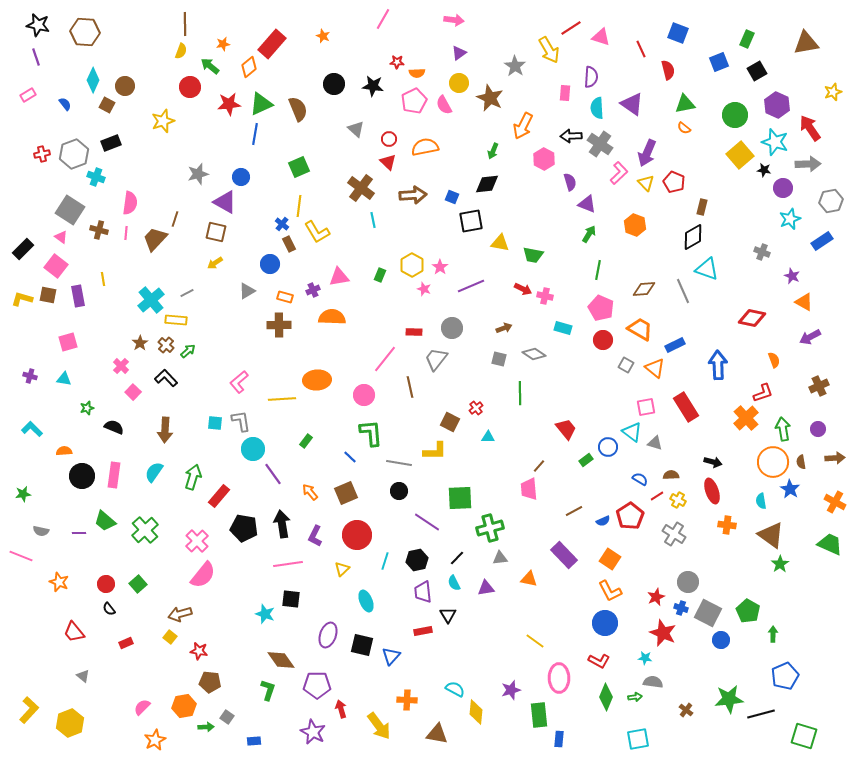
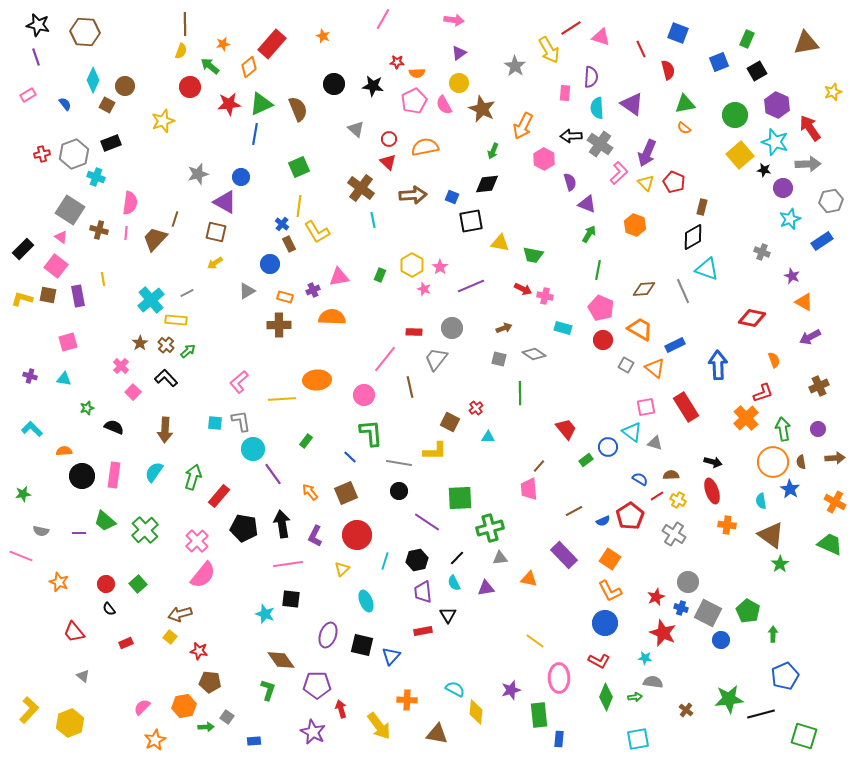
brown star at (490, 98): moved 8 px left, 11 px down
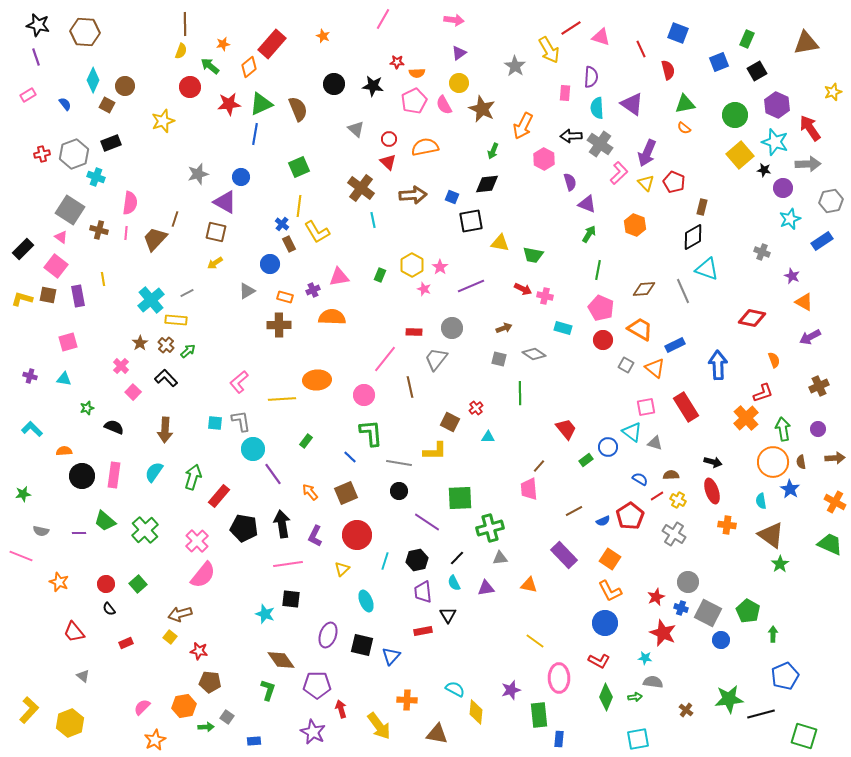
orange triangle at (529, 579): moved 6 px down
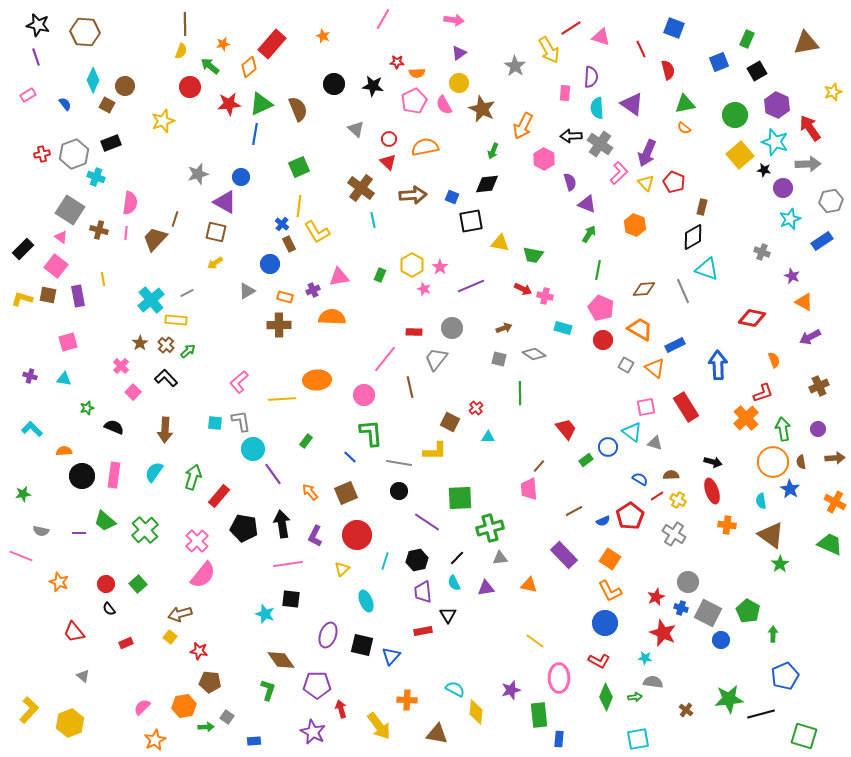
blue square at (678, 33): moved 4 px left, 5 px up
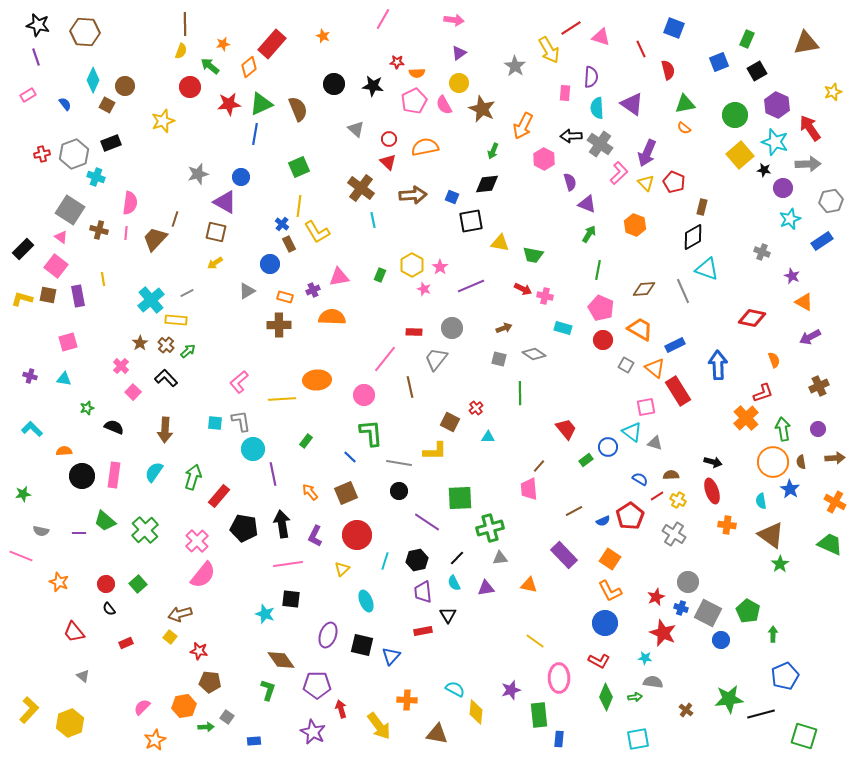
red rectangle at (686, 407): moved 8 px left, 16 px up
purple line at (273, 474): rotated 25 degrees clockwise
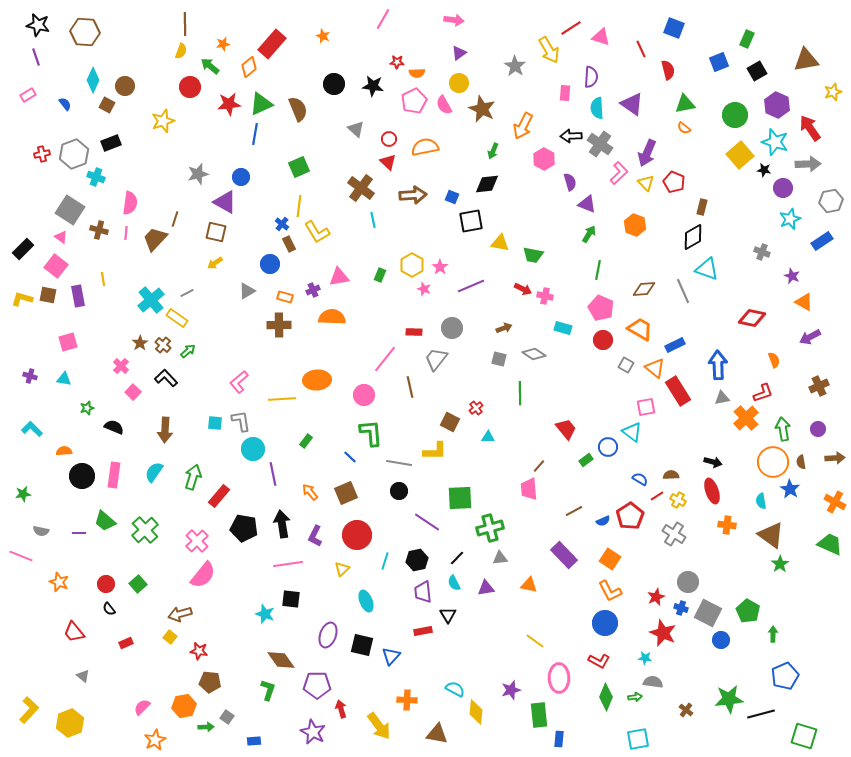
brown triangle at (806, 43): moved 17 px down
yellow rectangle at (176, 320): moved 1 px right, 2 px up; rotated 30 degrees clockwise
brown cross at (166, 345): moved 3 px left
gray triangle at (655, 443): moved 67 px right, 45 px up; rotated 28 degrees counterclockwise
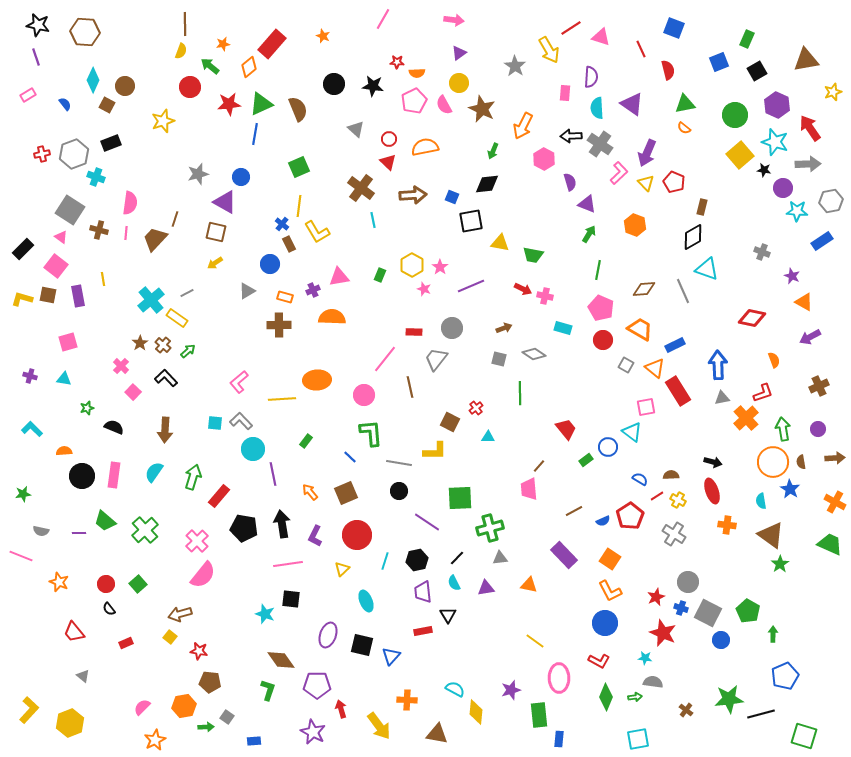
cyan star at (790, 219): moved 7 px right, 8 px up; rotated 25 degrees clockwise
gray L-shape at (241, 421): rotated 35 degrees counterclockwise
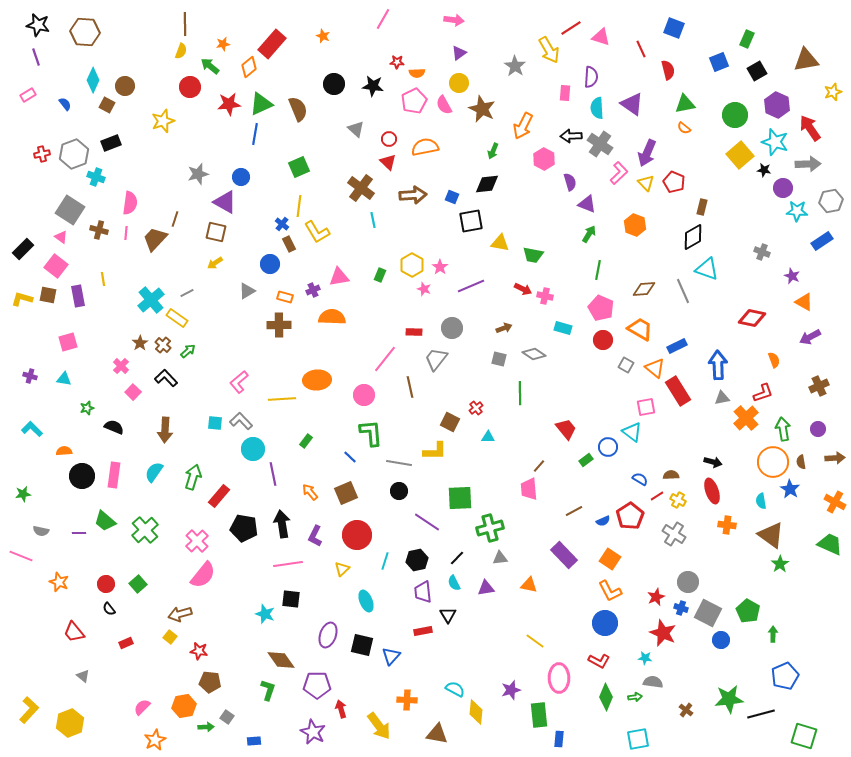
blue rectangle at (675, 345): moved 2 px right, 1 px down
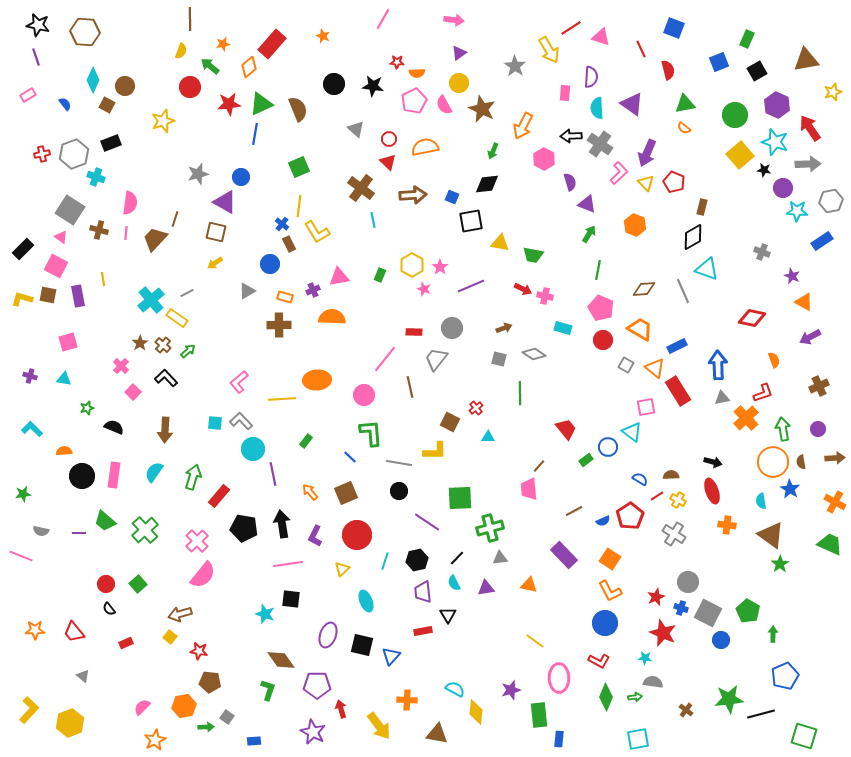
brown line at (185, 24): moved 5 px right, 5 px up
pink square at (56, 266): rotated 10 degrees counterclockwise
orange star at (59, 582): moved 24 px left, 48 px down; rotated 24 degrees counterclockwise
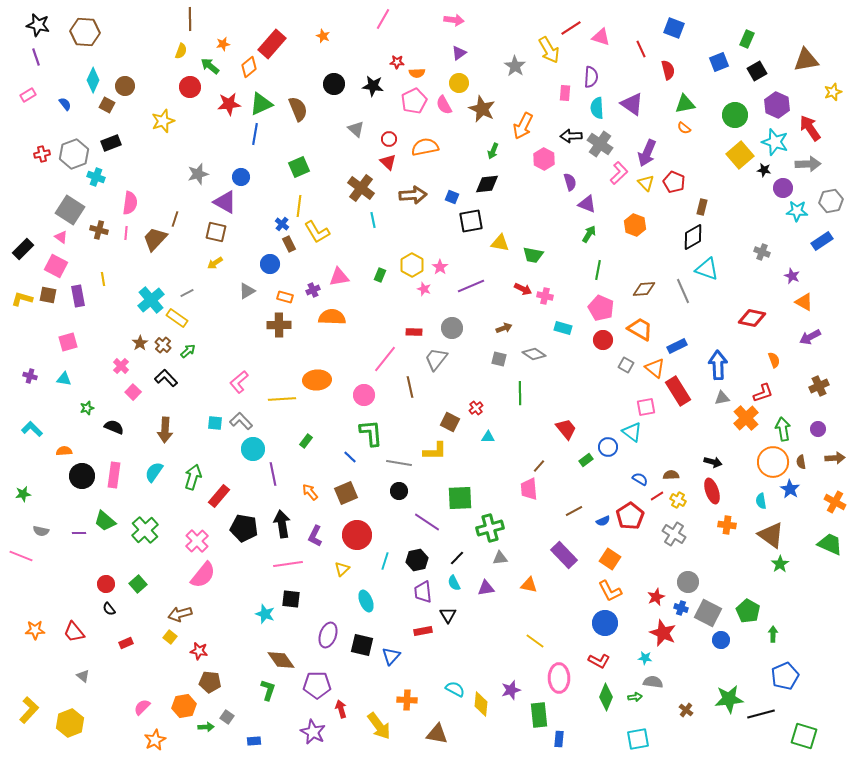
yellow diamond at (476, 712): moved 5 px right, 8 px up
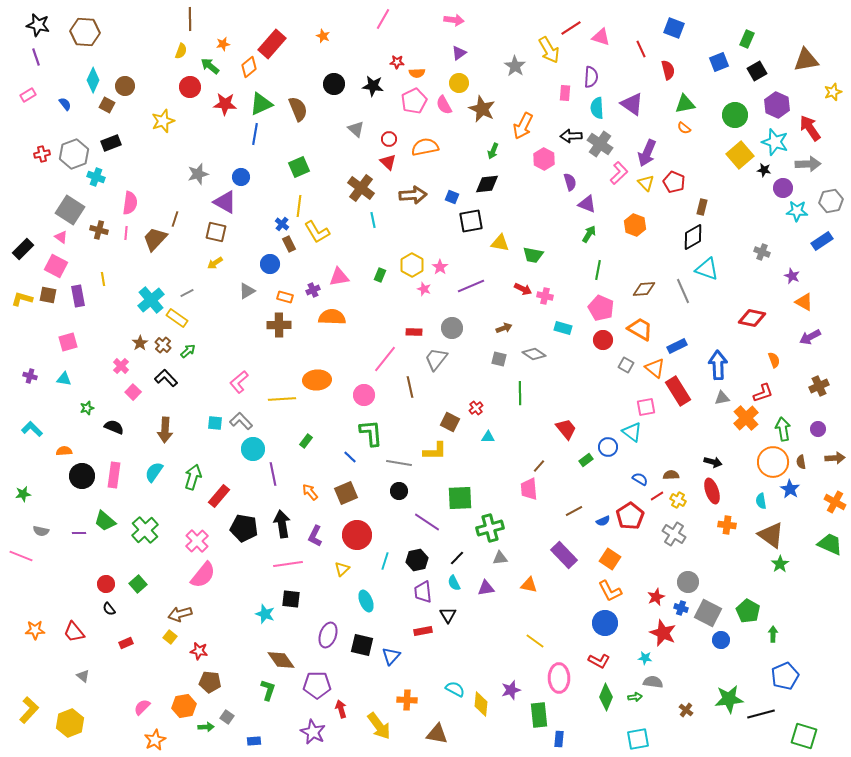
red star at (229, 104): moved 4 px left; rotated 10 degrees clockwise
